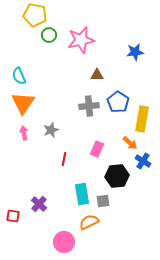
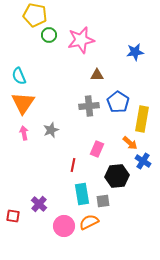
red line: moved 9 px right, 6 px down
pink circle: moved 16 px up
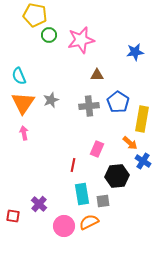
gray star: moved 30 px up
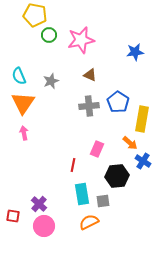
brown triangle: moved 7 px left; rotated 24 degrees clockwise
gray star: moved 19 px up
pink circle: moved 20 px left
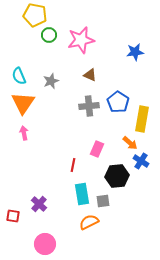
blue cross: moved 2 px left
pink circle: moved 1 px right, 18 px down
